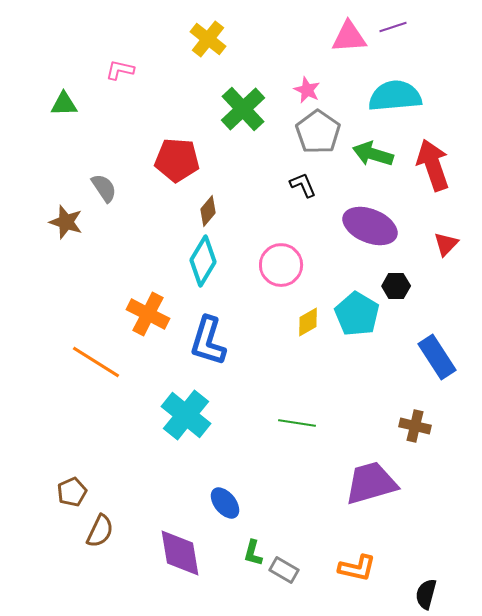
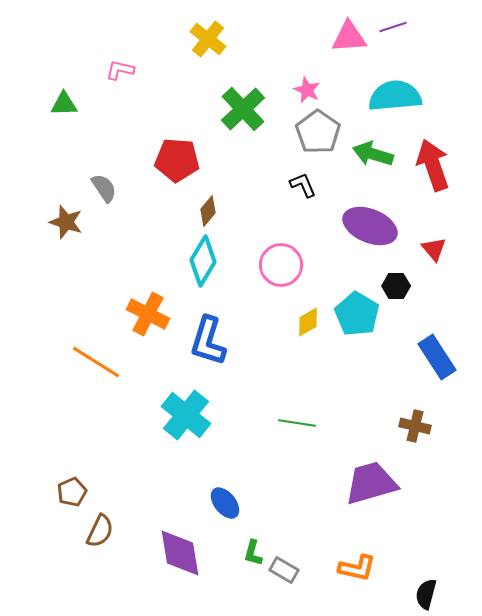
red triangle: moved 12 px left, 5 px down; rotated 24 degrees counterclockwise
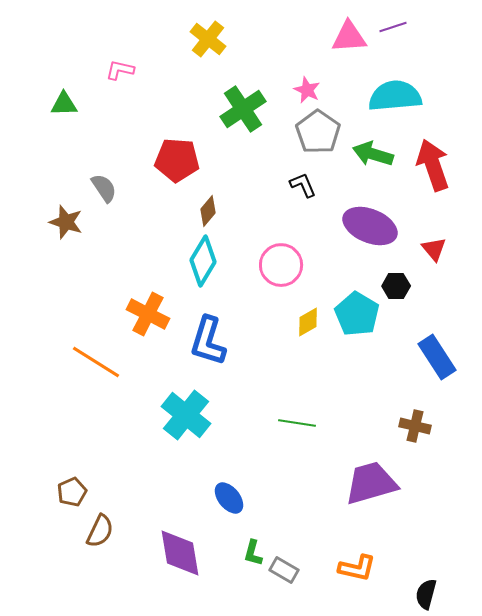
green cross: rotated 9 degrees clockwise
blue ellipse: moved 4 px right, 5 px up
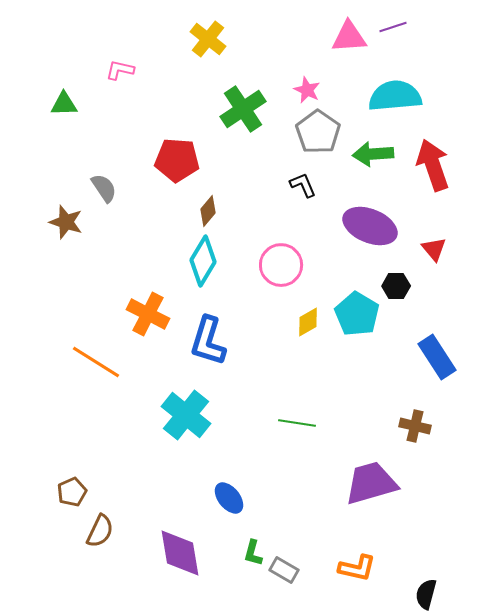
green arrow: rotated 21 degrees counterclockwise
